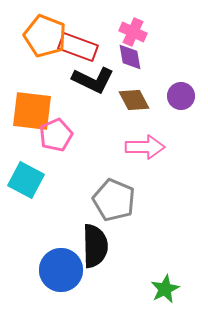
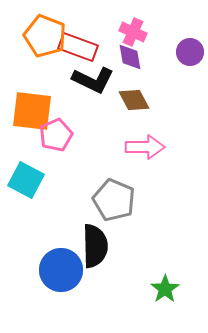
purple circle: moved 9 px right, 44 px up
green star: rotated 8 degrees counterclockwise
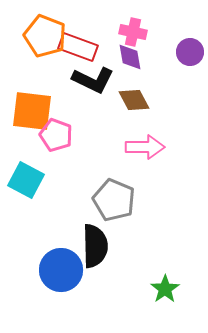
pink cross: rotated 12 degrees counterclockwise
pink pentagon: rotated 28 degrees counterclockwise
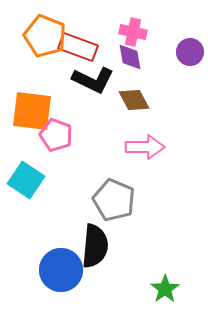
cyan square: rotated 6 degrees clockwise
black semicircle: rotated 6 degrees clockwise
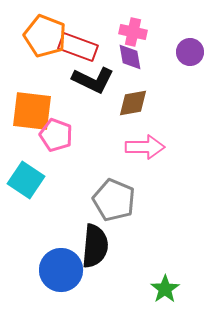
brown diamond: moved 1 px left, 3 px down; rotated 72 degrees counterclockwise
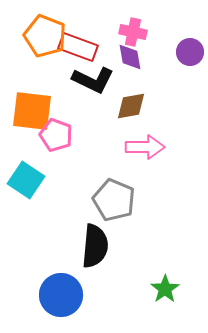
brown diamond: moved 2 px left, 3 px down
blue circle: moved 25 px down
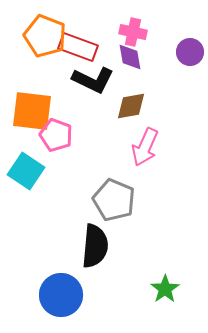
pink arrow: rotated 114 degrees clockwise
cyan square: moved 9 px up
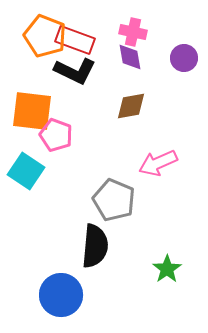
red rectangle: moved 3 px left, 7 px up
purple circle: moved 6 px left, 6 px down
black L-shape: moved 18 px left, 9 px up
pink arrow: moved 13 px right, 16 px down; rotated 42 degrees clockwise
green star: moved 2 px right, 20 px up
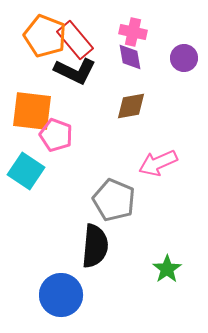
red rectangle: rotated 30 degrees clockwise
